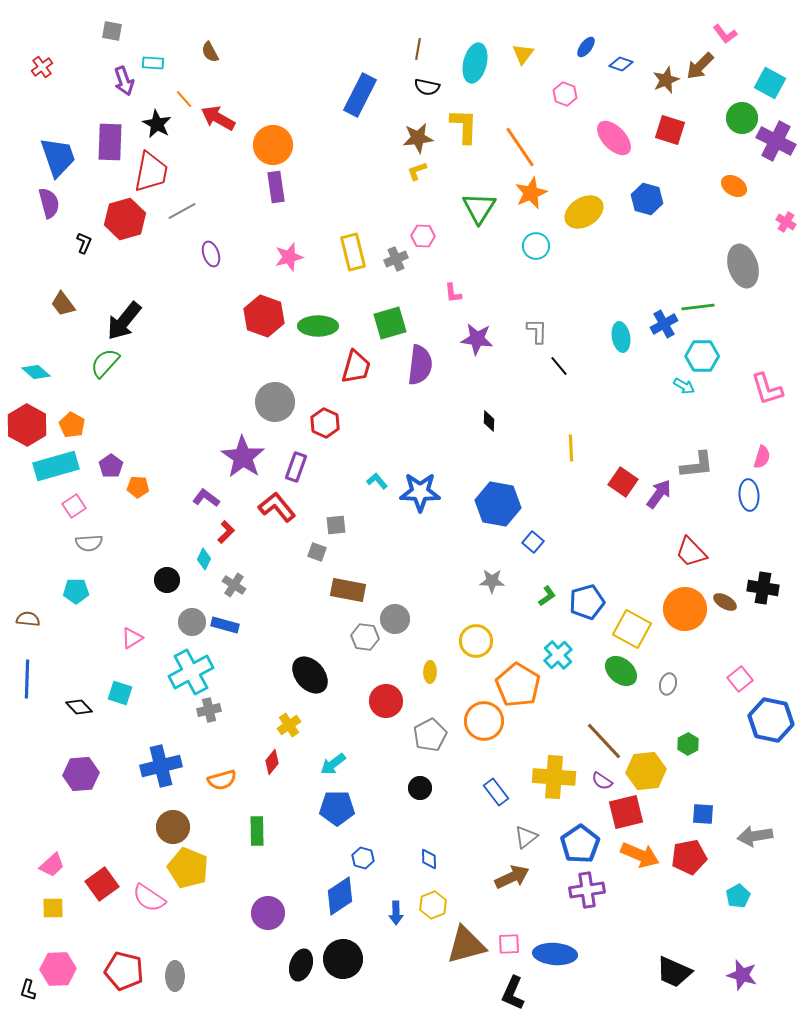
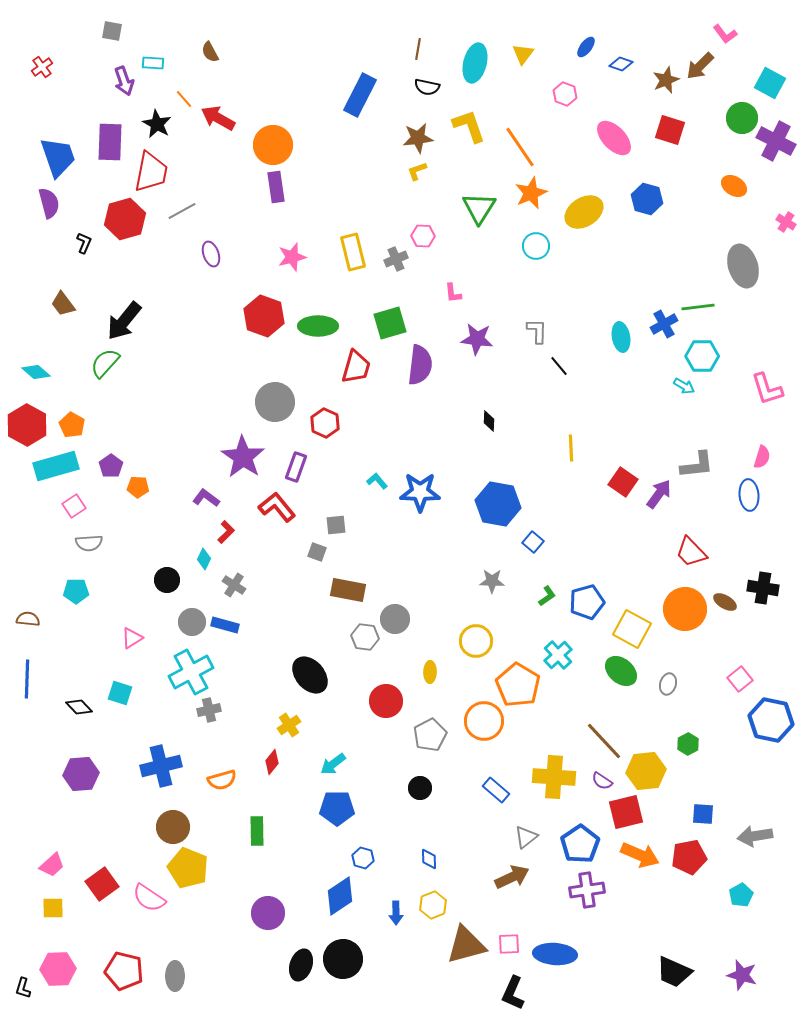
yellow L-shape at (464, 126): moved 5 px right; rotated 21 degrees counterclockwise
pink star at (289, 257): moved 3 px right
blue rectangle at (496, 792): moved 2 px up; rotated 12 degrees counterclockwise
cyan pentagon at (738, 896): moved 3 px right, 1 px up
black L-shape at (28, 990): moved 5 px left, 2 px up
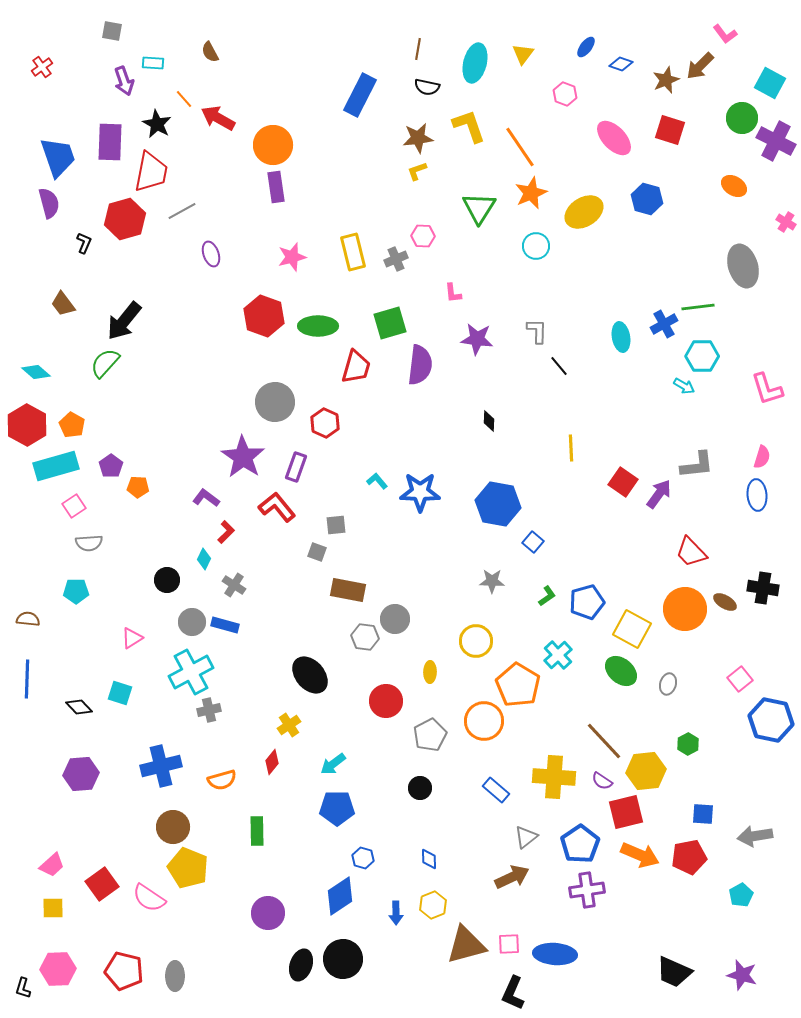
blue ellipse at (749, 495): moved 8 px right
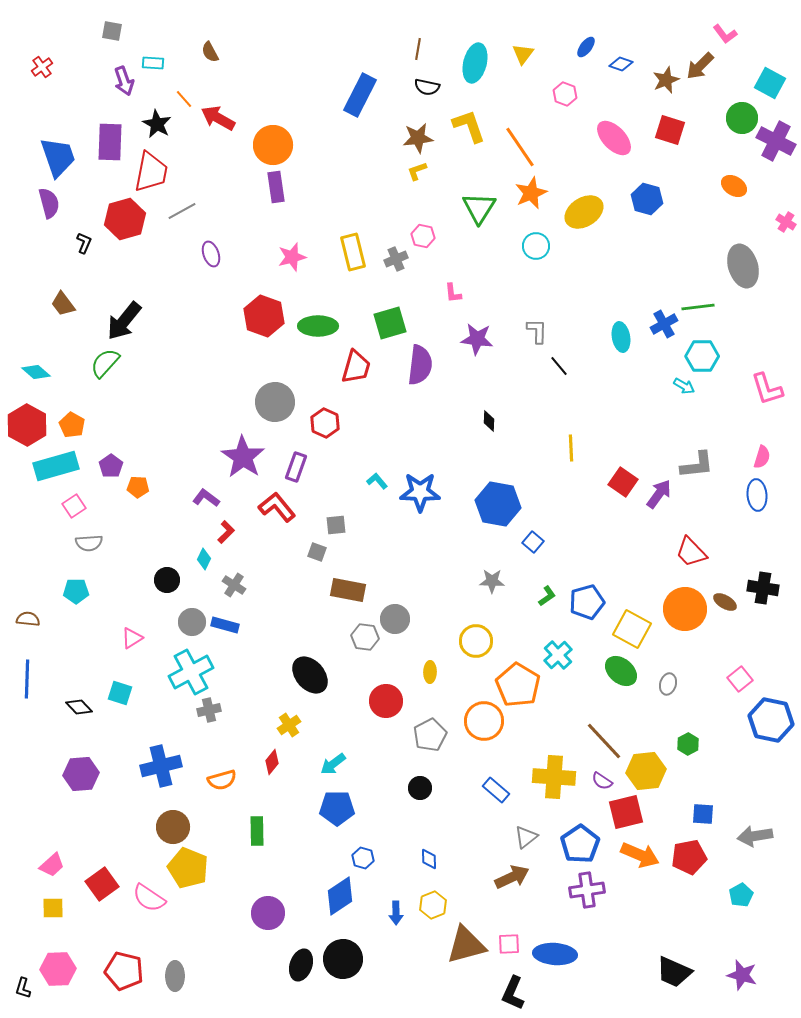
pink hexagon at (423, 236): rotated 10 degrees clockwise
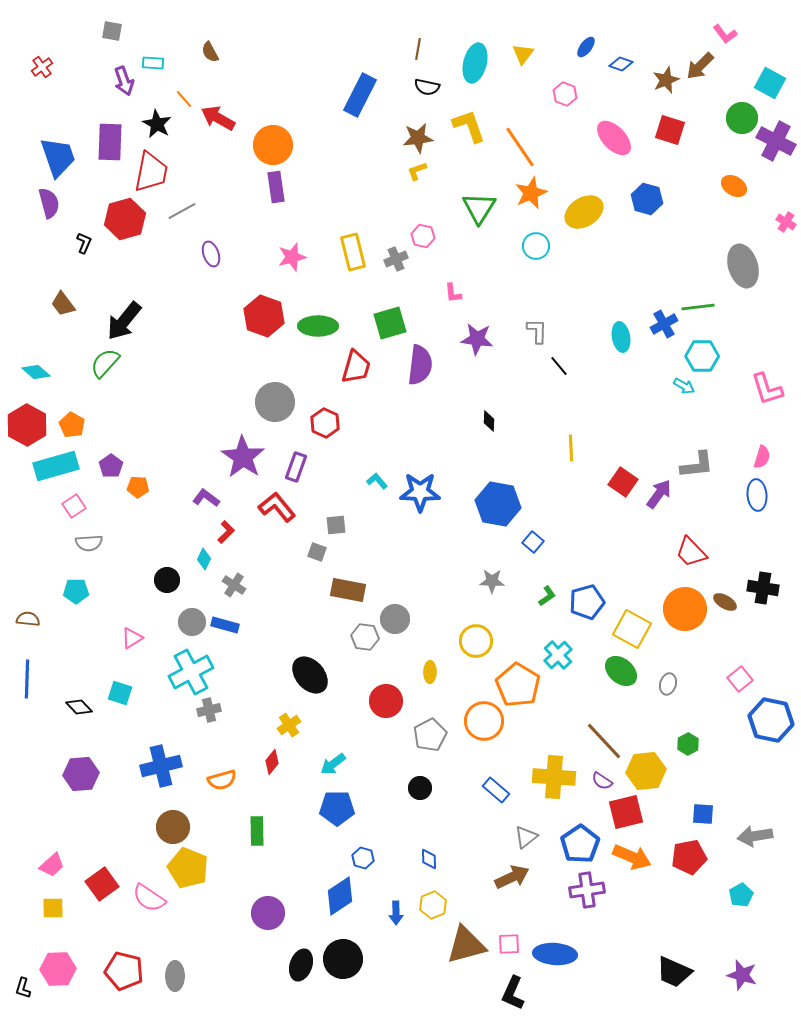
orange arrow at (640, 855): moved 8 px left, 2 px down
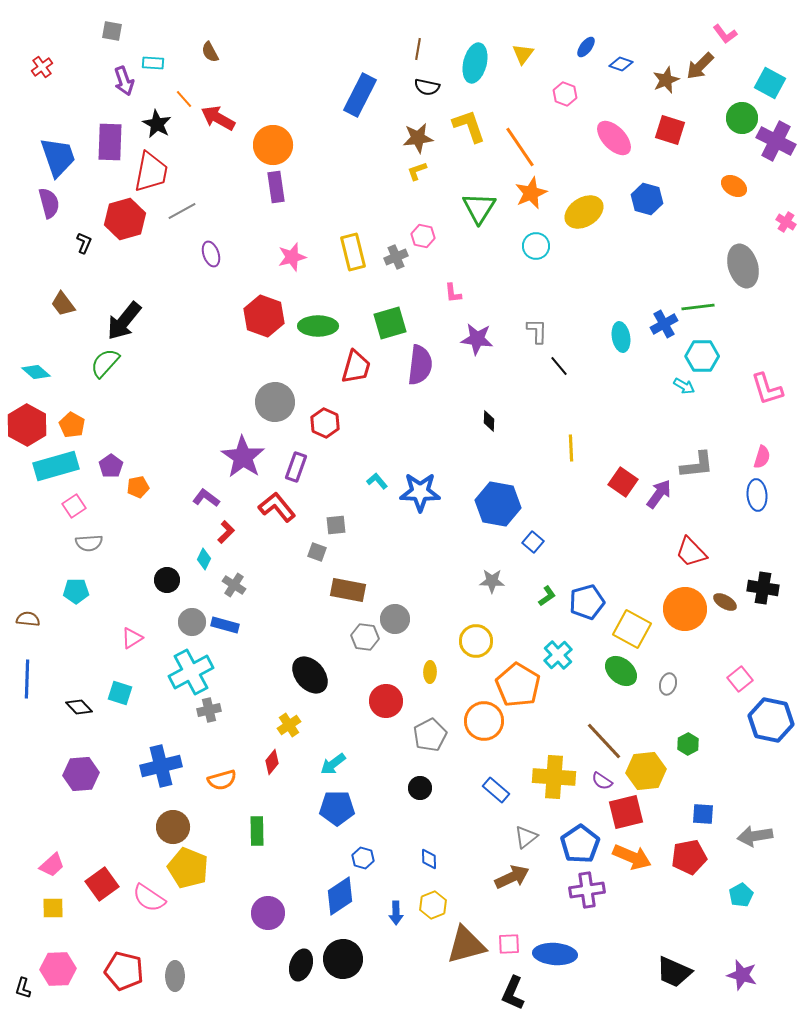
gray cross at (396, 259): moved 2 px up
orange pentagon at (138, 487): rotated 15 degrees counterclockwise
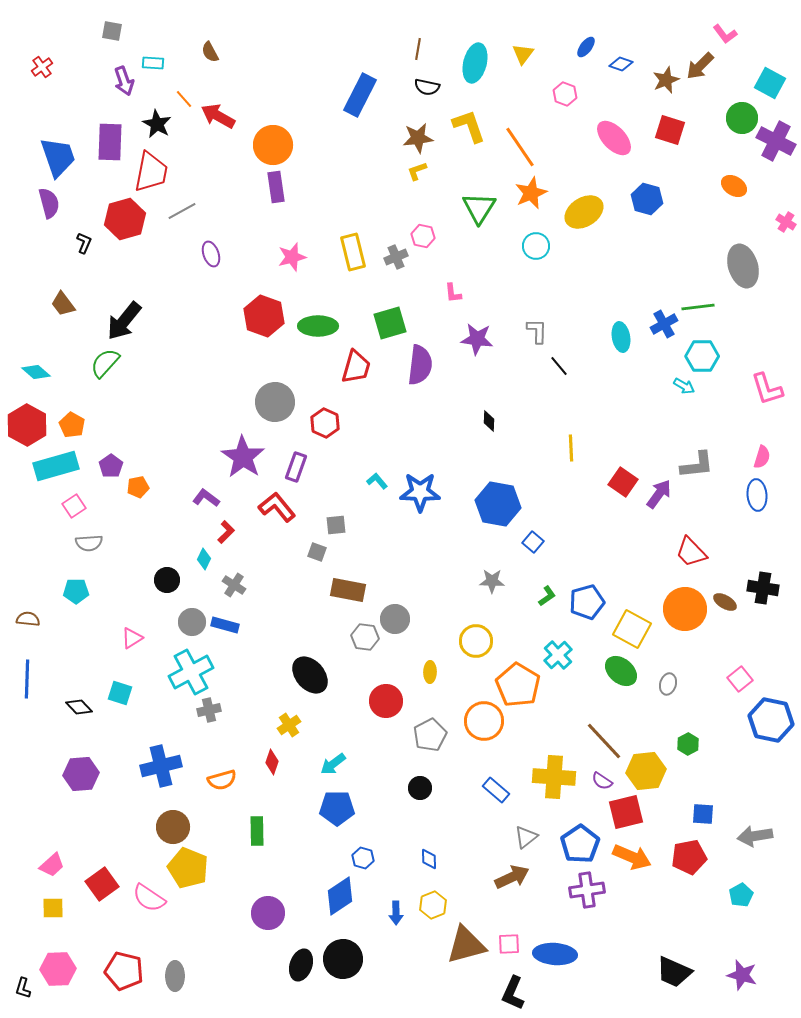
red arrow at (218, 118): moved 2 px up
red diamond at (272, 762): rotated 20 degrees counterclockwise
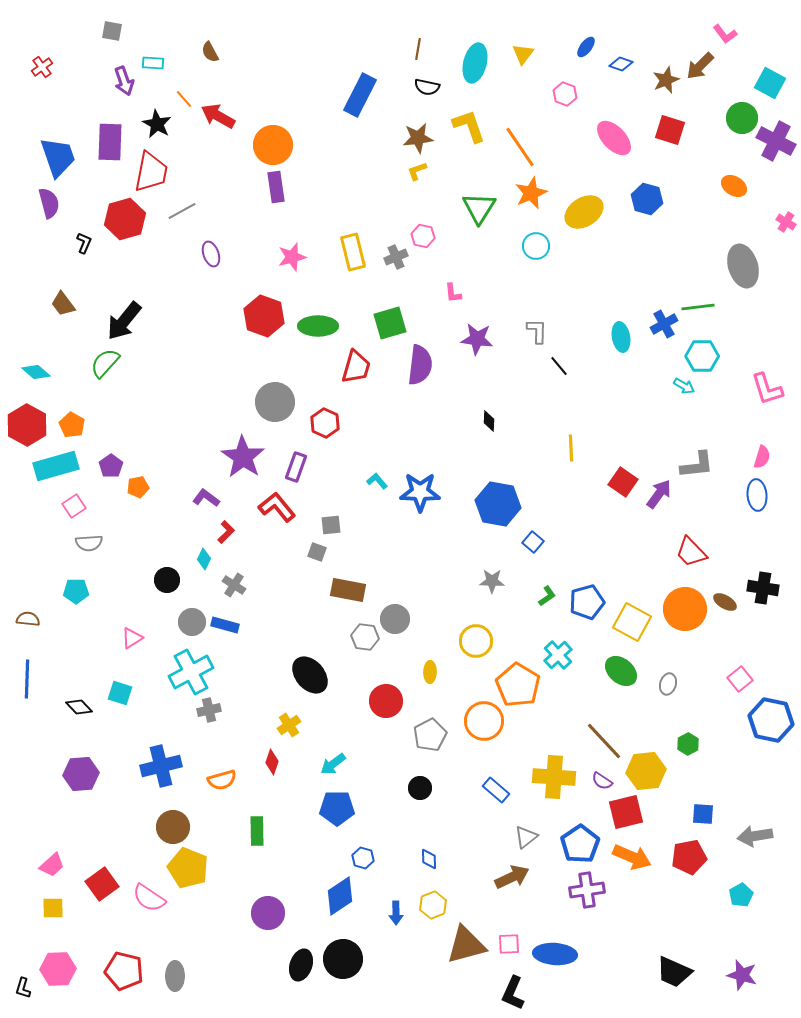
gray square at (336, 525): moved 5 px left
yellow square at (632, 629): moved 7 px up
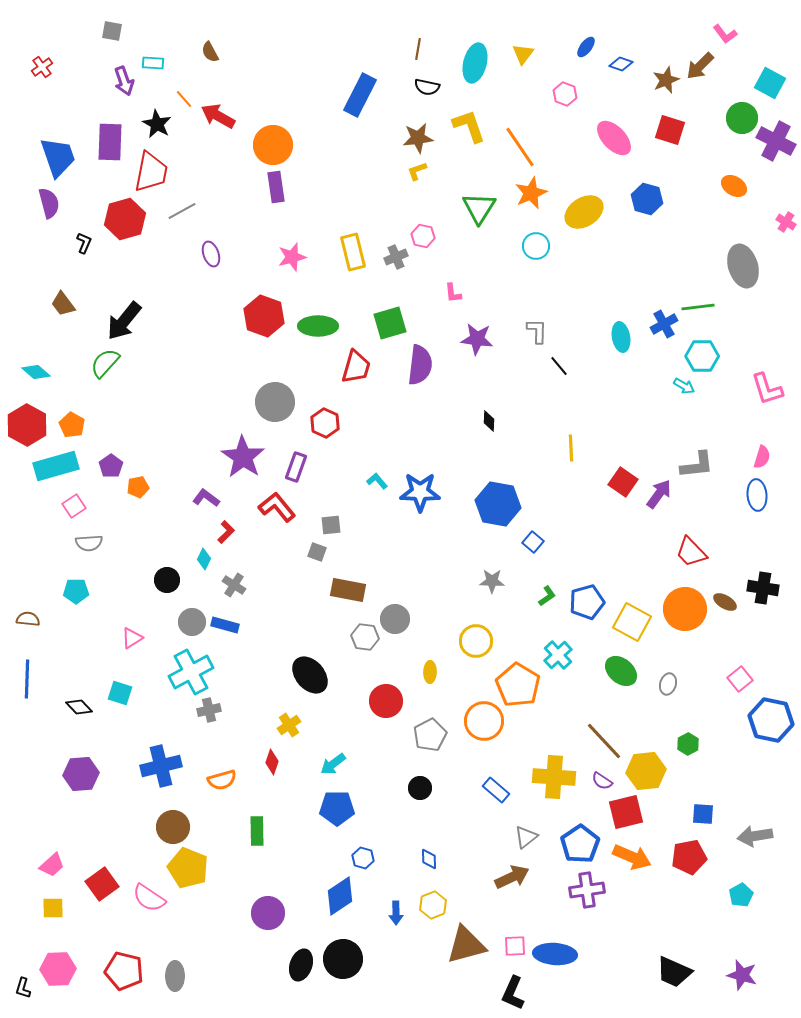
pink square at (509, 944): moved 6 px right, 2 px down
